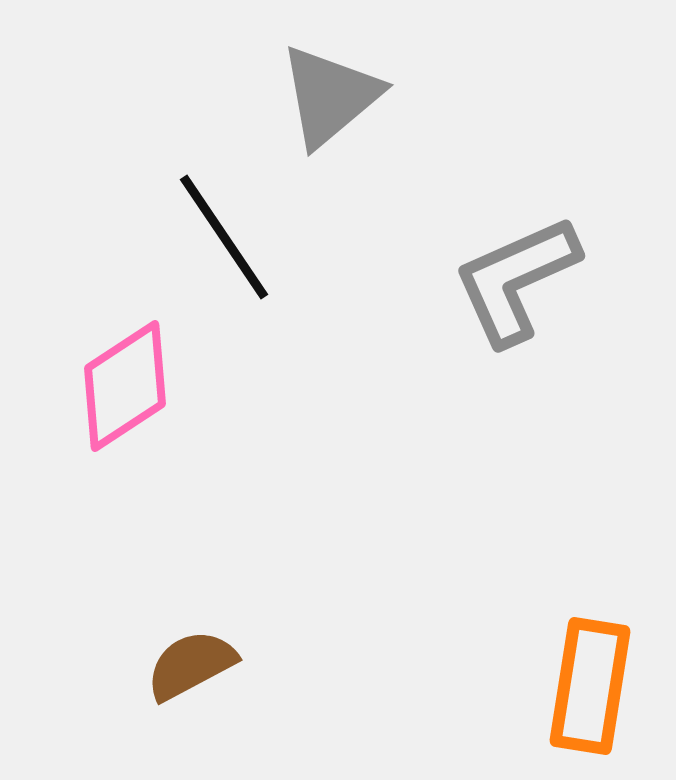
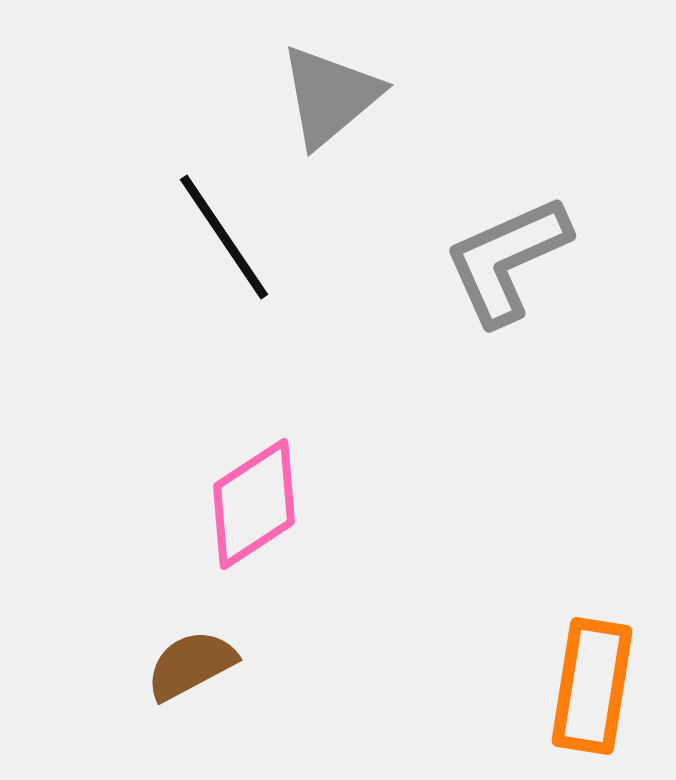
gray L-shape: moved 9 px left, 20 px up
pink diamond: moved 129 px right, 118 px down
orange rectangle: moved 2 px right
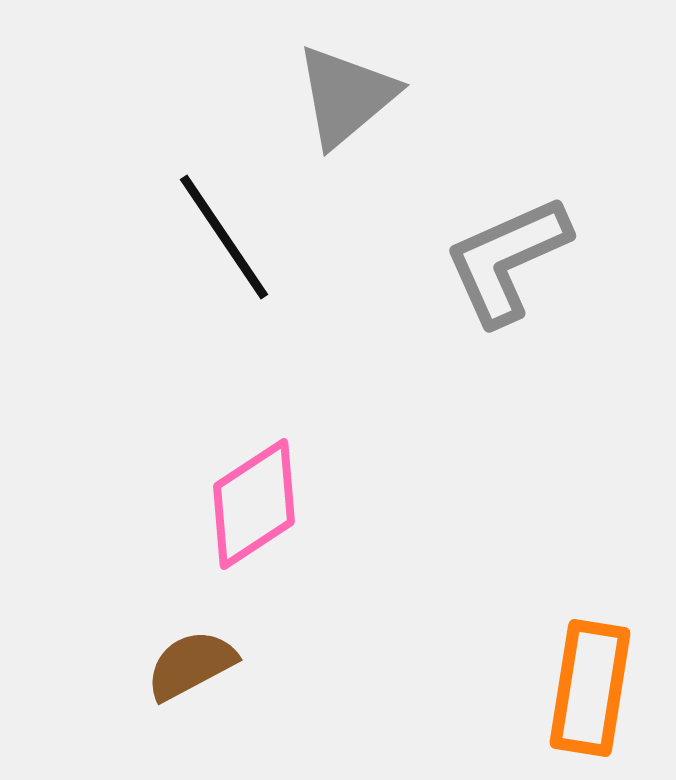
gray triangle: moved 16 px right
orange rectangle: moved 2 px left, 2 px down
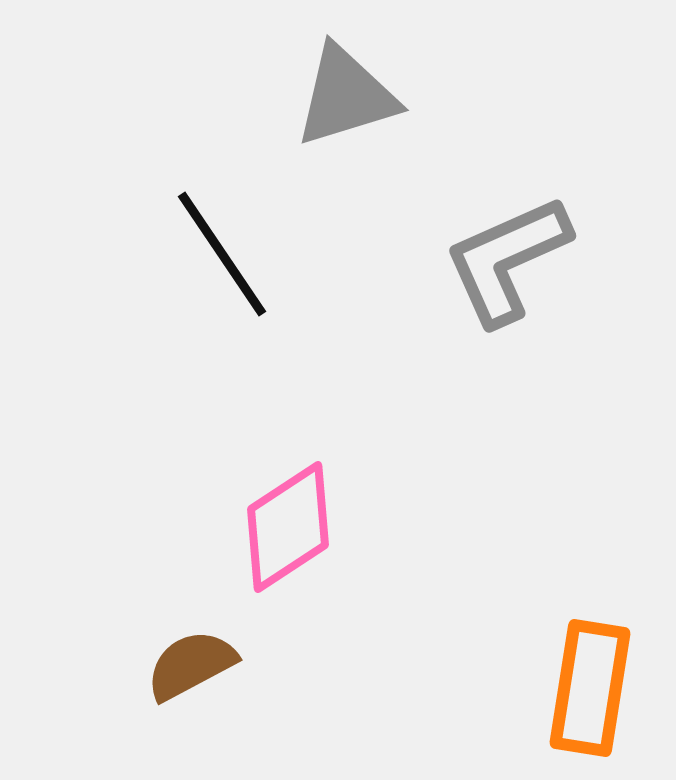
gray triangle: rotated 23 degrees clockwise
black line: moved 2 px left, 17 px down
pink diamond: moved 34 px right, 23 px down
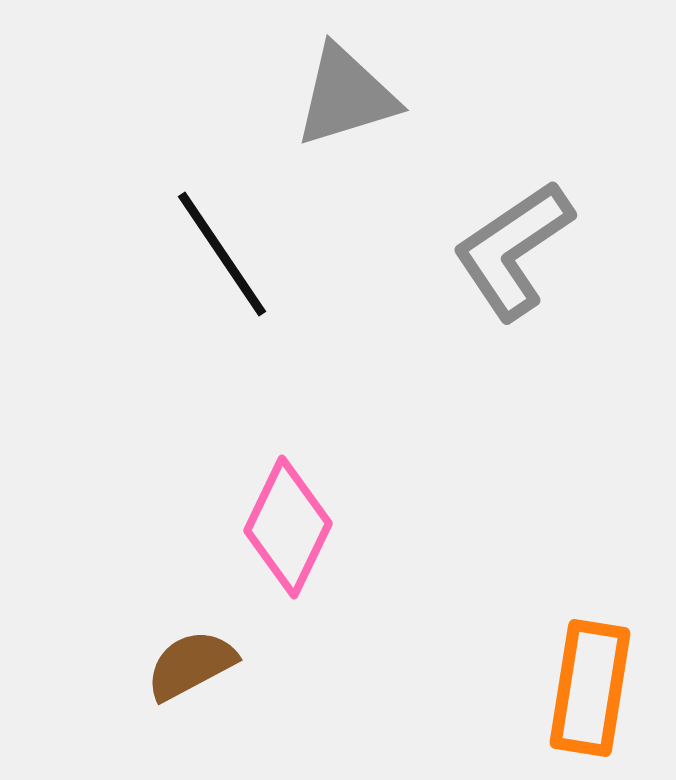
gray L-shape: moved 6 px right, 10 px up; rotated 10 degrees counterclockwise
pink diamond: rotated 31 degrees counterclockwise
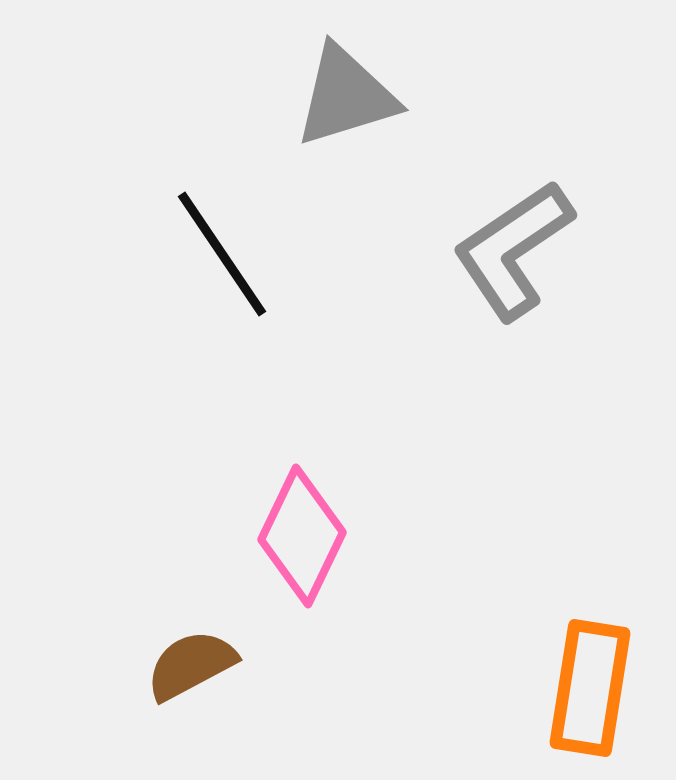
pink diamond: moved 14 px right, 9 px down
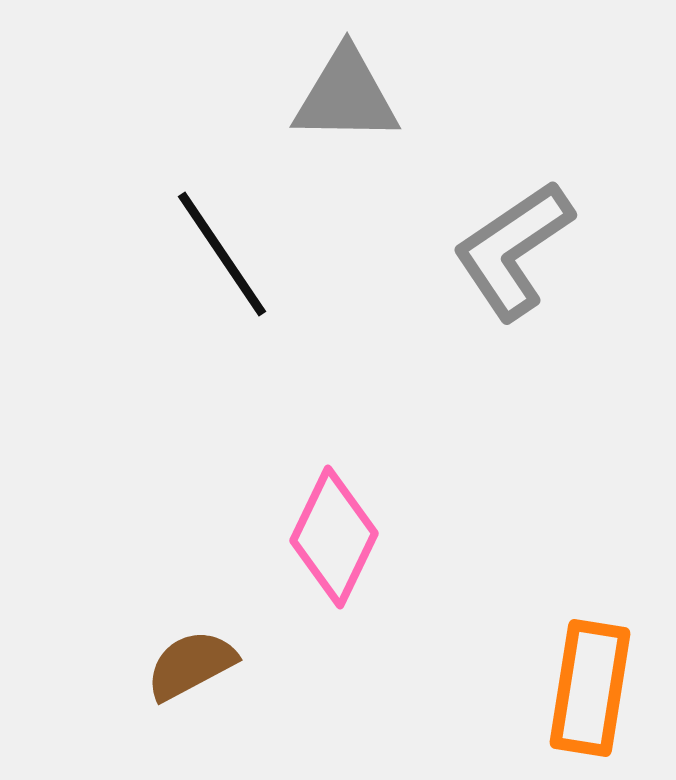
gray triangle: rotated 18 degrees clockwise
pink diamond: moved 32 px right, 1 px down
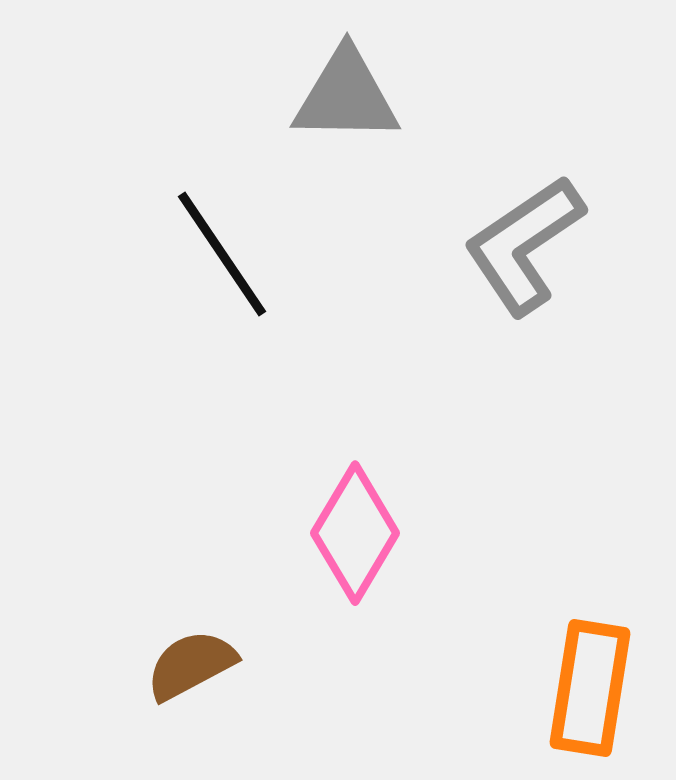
gray L-shape: moved 11 px right, 5 px up
pink diamond: moved 21 px right, 4 px up; rotated 5 degrees clockwise
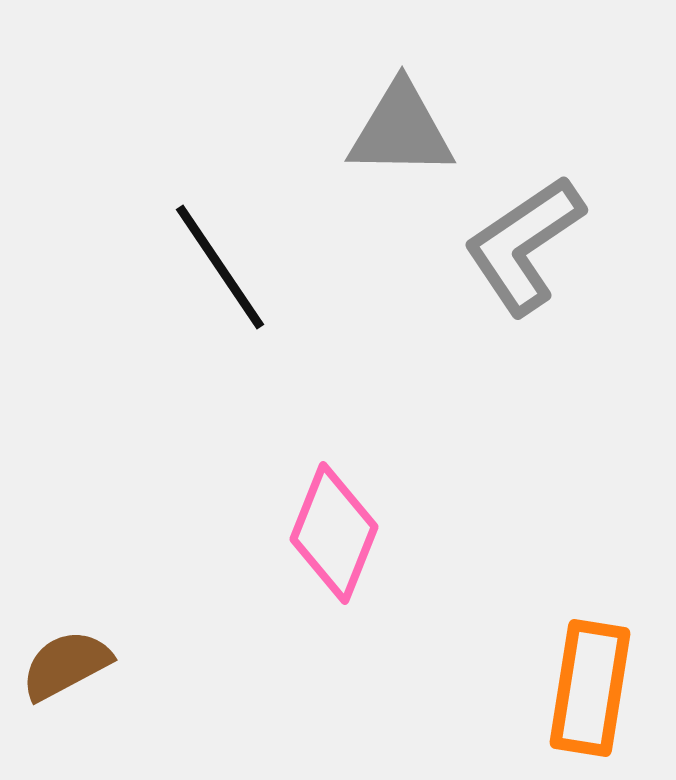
gray triangle: moved 55 px right, 34 px down
black line: moved 2 px left, 13 px down
pink diamond: moved 21 px left; rotated 9 degrees counterclockwise
brown semicircle: moved 125 px left
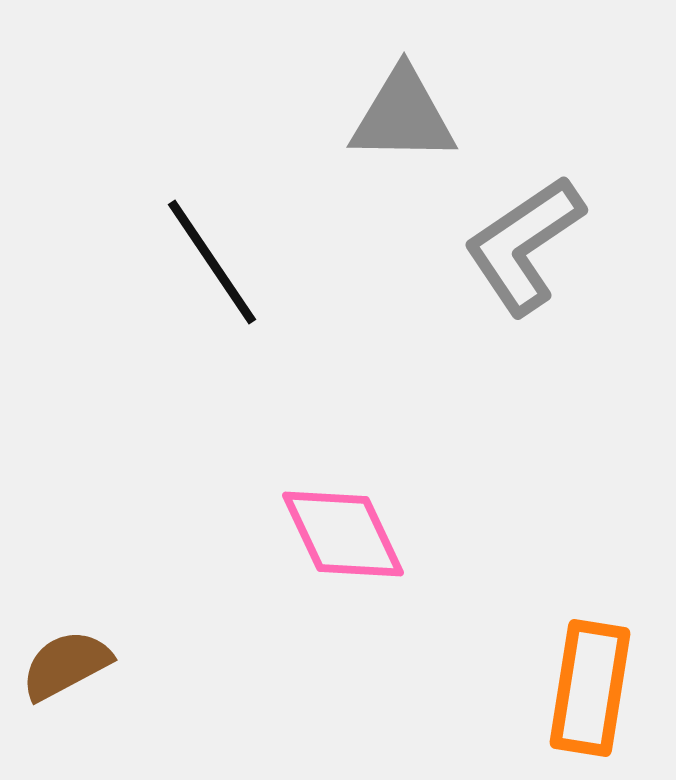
gray triangle: moved 2 px right, 14 px up
black line: moved 8 px left, 5 px up
pink diamond: moved 9 px right, 1 px down; rotated 47 degrees counterclockwise
